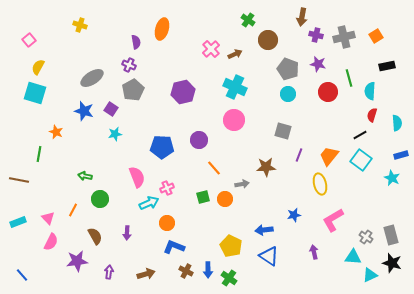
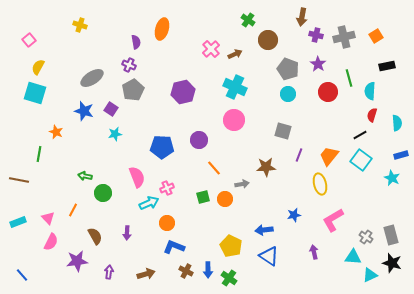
purple star at (318, 64): rotated 21 degrees clockwise
green circle at (100, 199): moved 3 px right, 6 px up
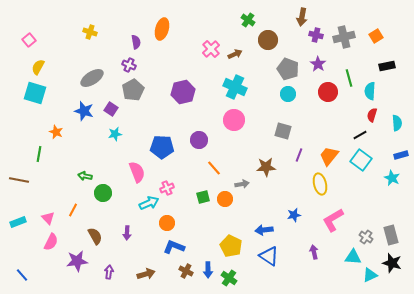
yellow cross at (80, 25): moved 10 px right, 7 px down
pink semicircle at (137, 177): moved 5 px up
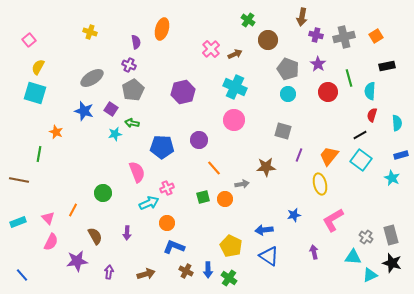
green arrow at (85, 176): moved 47 px right, 53 px up
